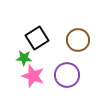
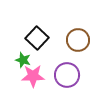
black square: rotated 15 degrees counterclockwise
green star: moved 1 px left, 2 px down; rotated 14 degrees clockwise
pink star: rotated 20 degrees counterclockwise
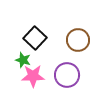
black square: moved 2 px left
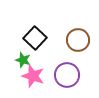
pink star: rotated 20 degrees clockwise
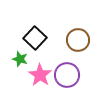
green star: moved 3 px left, 1 px up
pink star: moved 7 px right, 1 px up; rotated 15 degrees clockwise
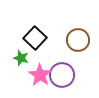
green star: moved 1 px right, 1 px up
purple circle: moved 5 px left
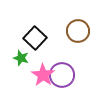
brown circle: moved 9 px up
pink star: moved 3 px right
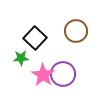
brown circle: moved 2 px left
green star: rotated 21 degrees counterclockwise
purple circle: moved 1 px right, 1 px up
